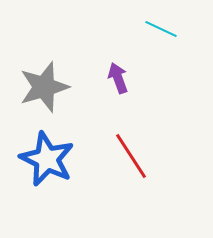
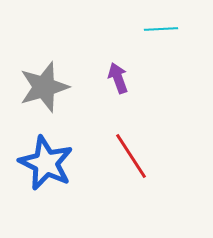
cyan line: rotated 28 degrees counterclockwise
blue star: moved 1 px left, 4 px down
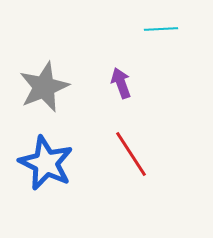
purple arrow: moved 3 px right, 5 px down
gray star: rotated 6 degrees counterclockwise
red line: moved 2 px up
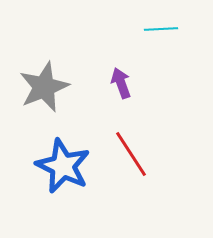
blue star: moved 17 px right, 3 px down
